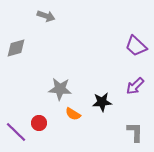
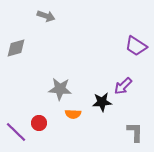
purple trapezoid: rotated 10 degrees counterclockwise
purple arrow: moved 12 px left
orange semicircle: rotated 28 degrees counterclockwise
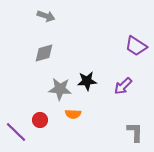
gray diamond: moved 28 px right, 5 px down
black star: moved 15 px left, 21 px up
red circle: moved 1 px right, 3 px up
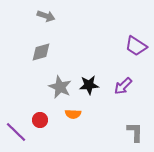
gray diamond: moved 3 px left, 1 px up
black star: moved 2 px right, 4 px down
gray star: moved 2 px up; rotated 20 degrees clockwise
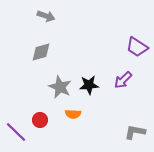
purple trapezoid: moved 1 px right, 1 px down
purple arrow: moved 6 px up
gray L-shape: rotated 80 degrees counterclockwise
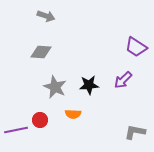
purple trapezoid: moved 1 px left
gray diamond: rotated 20 degrees clockwise
gray star: moved 5 px left
purple line: moved 2 px up; rotated 55 degrees counterclockwise
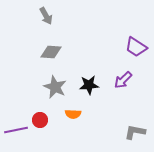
gray arrow: rotated 42 degrees clockwise
gray diamond: moved 10 px right
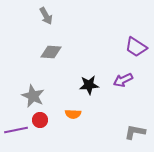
purple arrow: rotated 18 degrees clockwise
gray star: moved 22 px left, 9 px down
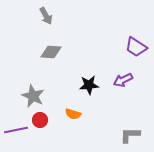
orange semicircle: rotated 14 degrees clockwise
gray L-shape: moved 5 px left, 3 px down; rotated 10 degrees counterclockwise
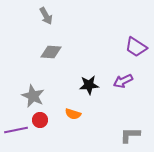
purple arrow: moved 1 px down
